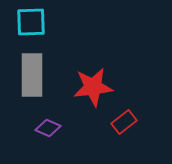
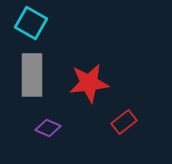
cyan square: moved 1 px down; rotated 32 degrees clockwise
red star: moved 4 px left, 4 px up
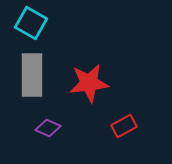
red rectangle: moved 4 px down; rotated 10 degrees clockwise
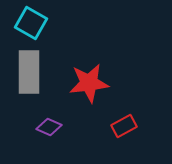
gray rectangle: moved 3 px left, 3 px up
purple diamond: moved 1 px right, 1 px up
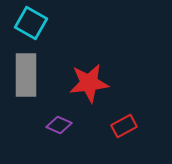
gray rectangle: moved 3 px left, 3 px down
purple diamond: moved 10 px right, 2 px up
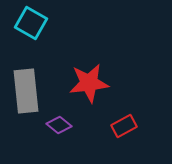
gray rectangle: moved 16 px down; rotated 6 degrees counterclockwise
purple diamond: rotated 15 degrees clockwise
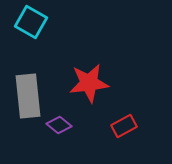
cyan square: moved 1 px up
gray rectangle: moved 2 px right, 5 px down
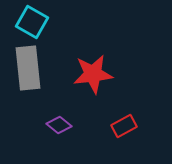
cyan square: moved 1 px right
red star: moved 4 px right, 9 px up
gray rectangle: moved 28 px up
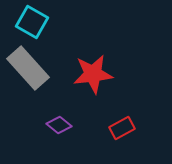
gray rectangle: rotated 36 degrees counterclockwise
red rectangle: moved 2 px left, 2 px down
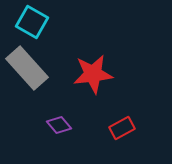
gray rectangle: moved 1 px left
purple diamond: rotated 10 degrees clockwise
